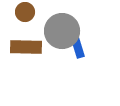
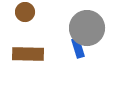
gray circle: moved 25 px right, 3 px up
brown rectangle: moved 2 px right, 7 px down
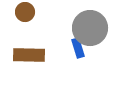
gray circle: moved 3 px right
brown rectangle: moved 1 px right, 1 px down
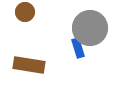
brown rectangle: moved 10 px down; rotated 8 degrees clockwise
